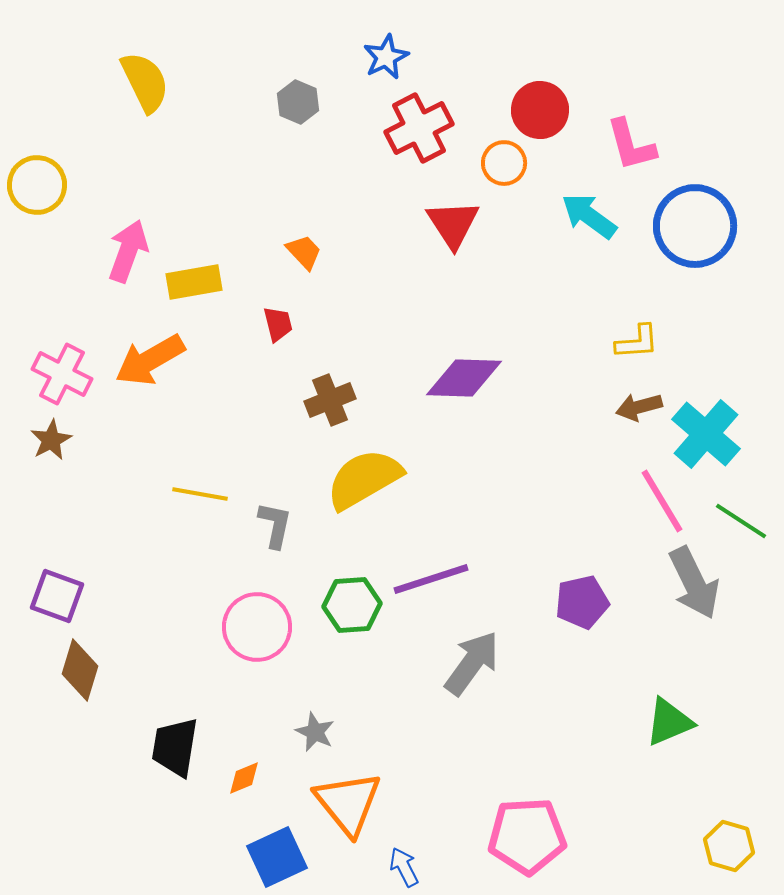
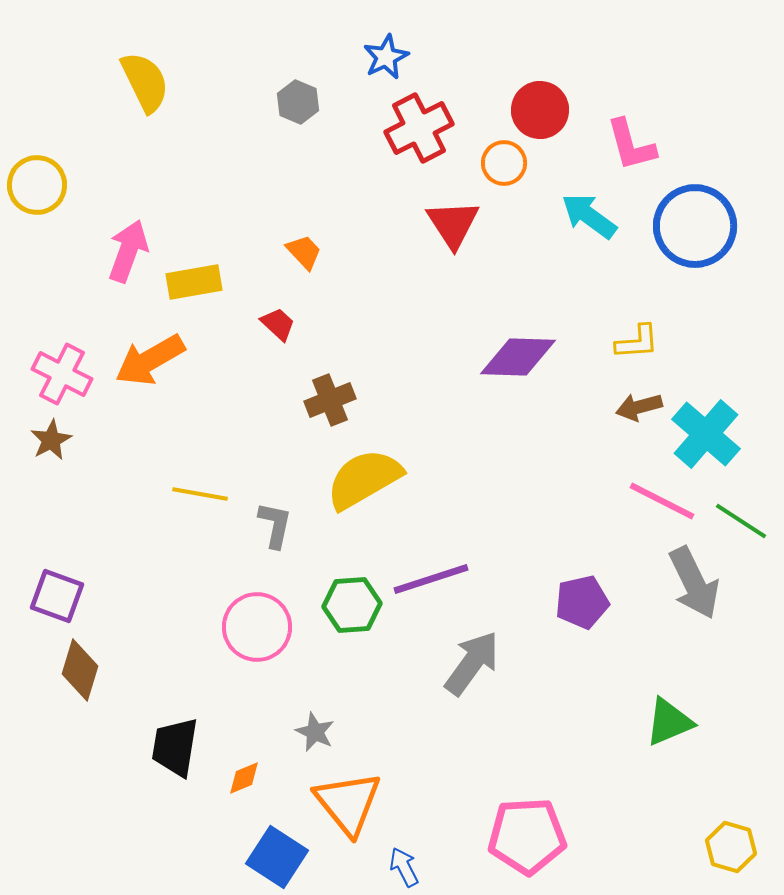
red trapezoid at (278, 324): rotated 33 degrees counterclockwise
purple diamond at (464, 378): moved 54 px right, 21 px up
pink line at (662, 501): rotated 32 degrees counterclockwise
yellow hexagon at (729, 846): moved 2 px right, 1 px down
blue square at (277, 857): rotated 32 degrees counterclockwise
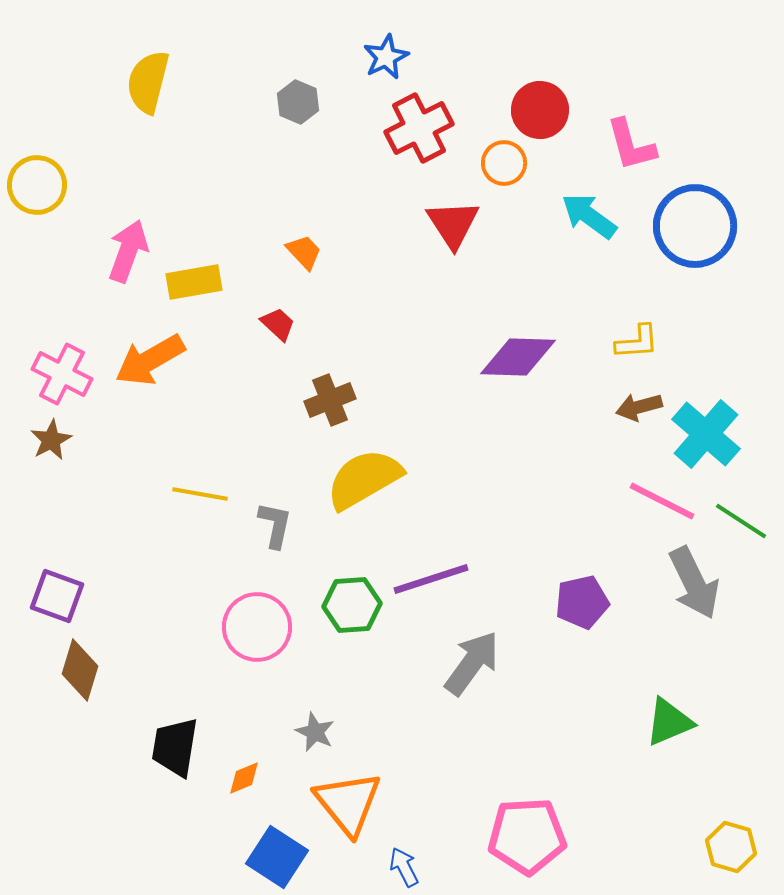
yellow semicircle at (145, 82): moved 3 px right; rotated 140 degrees counterclockwise
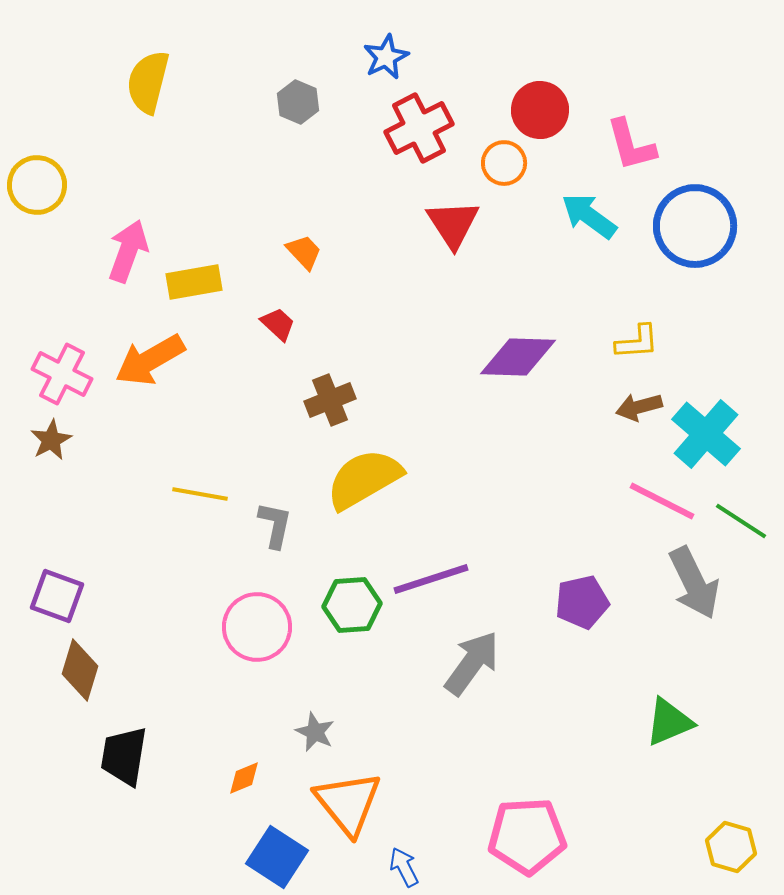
black trapezoid at (175, 747): moved 51 px left, 9 px down
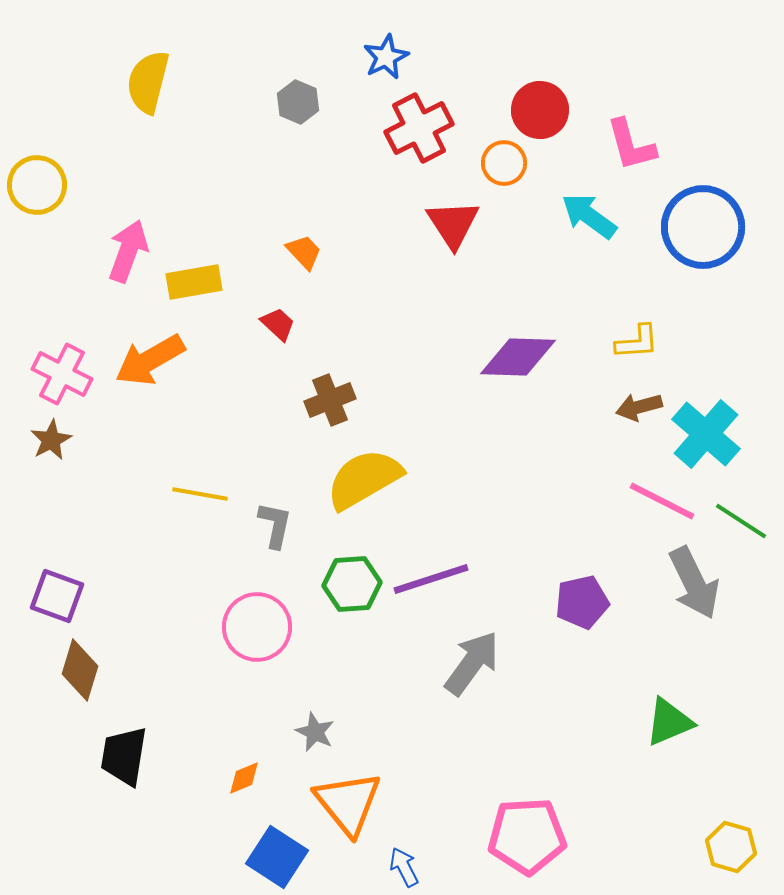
blue circle at (695, 226): moved 8 px right, 1 px down
green hexagon at (352, 605): moved 21 px up
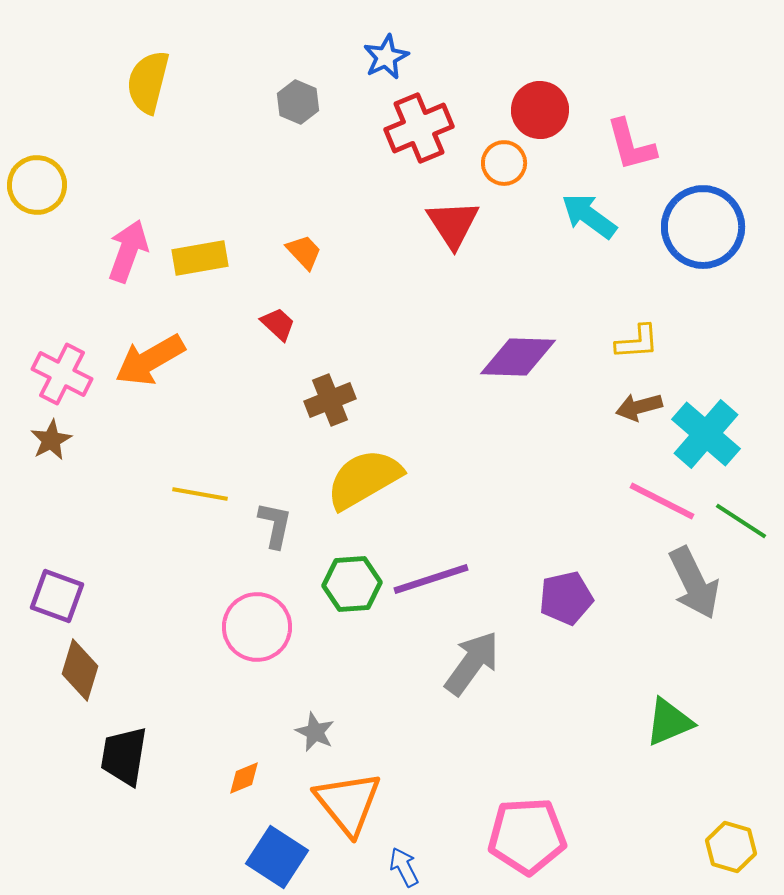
red cross at (419, 128): rotated 4 degrees clockwise
yellow rectangle at (194, 282): moved 6 px right, 24 px up
purple pentagon at (582, 602): moved 16 px left, 4 px up
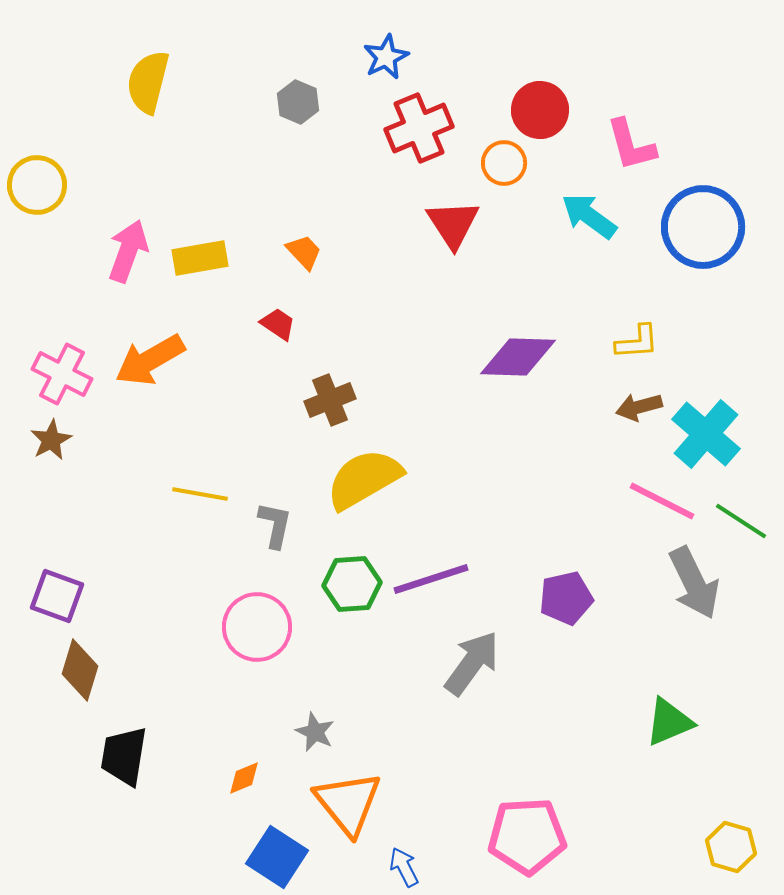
red trapezoid at (278, 324): rotated 9 degrees counterclockwise
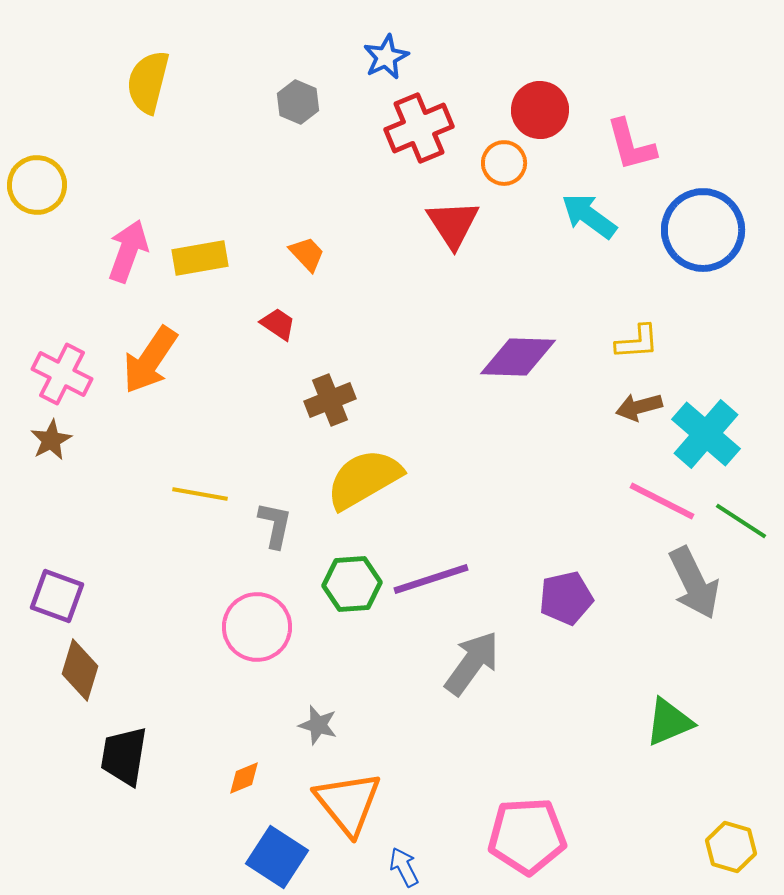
blue circle at (703, 227): moved 3 px down
orange trapezoid at (304, 252): moved 3 px right, 2 px down
orange arrow at (150, 360): rotated 26 degrees counterclockwise
gray star at (315, 732): moved 3 px right, 7 px up; rotated 9 degrees counterclockwise
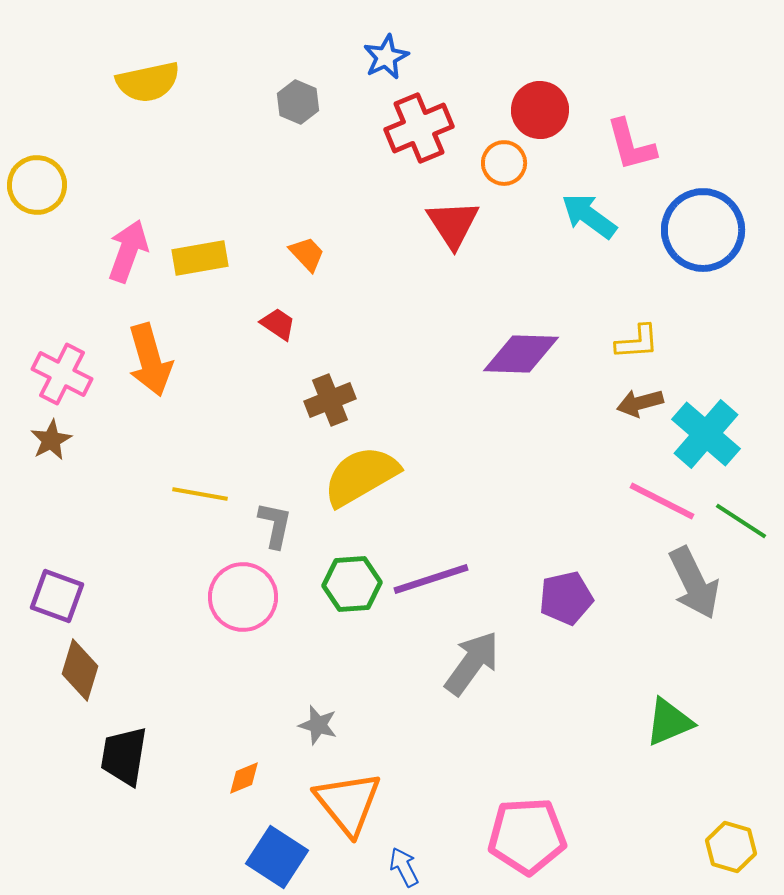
yellow semicircle at (148, 82): rotated 116 degrees counterclockwise
purple diamond at (518, 357): moved 3 px right, 3 px up
orange arrow at (150, 360): rotated 50 degrees counterclockwise
brown arrow at (639, 407): moved 1 px right, 4 px up
yellow semicircle at (364, 479): moved 3 px left, 3 px up
pink circle at (257, 627): moved 14 px left, 30 px up
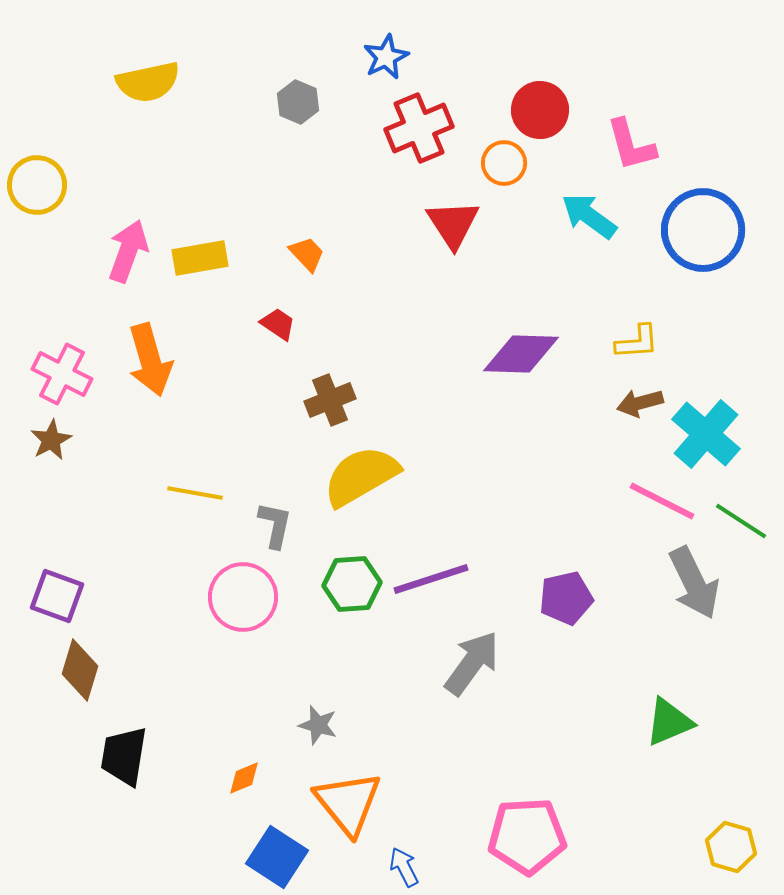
yellow line at (200, 494): moved 5 px left, 1 px up
